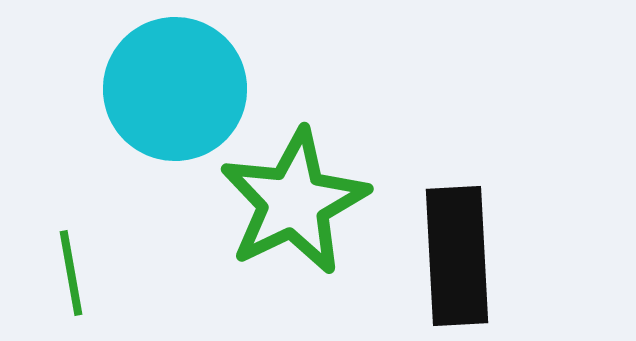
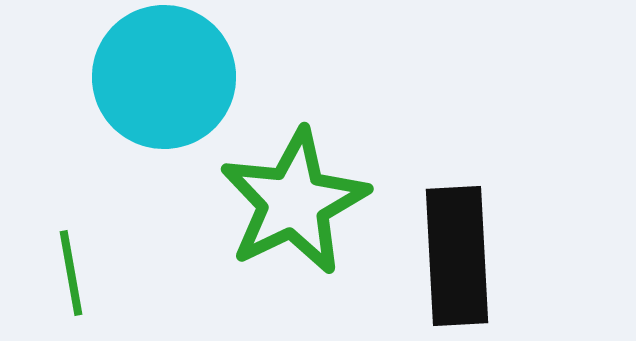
cyan circle: moved 11 px left, 12 px up
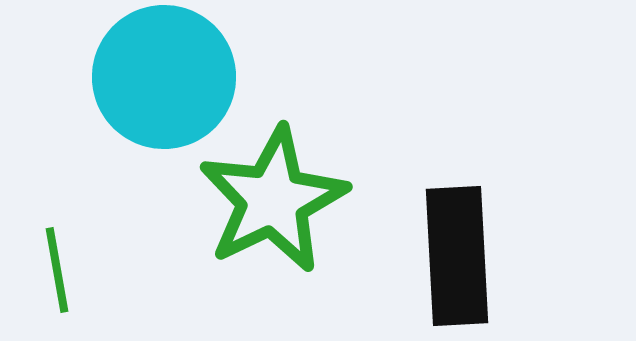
green star: moved 21 px left, 2 px up
green line: moved 14 px left, 3 px up
